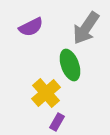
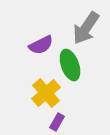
purple semicircle: moved 10 px right, 18 px down
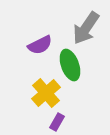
purple semicircle: moved 1 px left
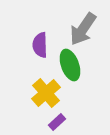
gray arrow: moved 3 px left, 1 px down
purple semicircle: rotated 115 degrees clockwise
purple rectangle: rotated 18 degrees clockwise
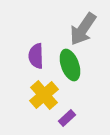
purple semicircle: moved 4 px left, 11 px down
yellow cross: moved 2 px left, 2 px down
purple rectangle: moved 10 px right, 4 px up
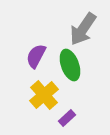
purple semicircle: rotated 30 degrees clockwise
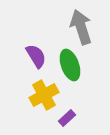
gray arrow: moved 2 px left, 2 px up; rotated 128 degrees clockwise
purple semicircle: rotated 120 degrees clockwise
yellow cross: rotated 12 degrees clockwise
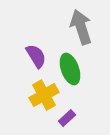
green ellipse: moved 4 px down
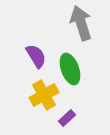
gray arrow: moved 4 px up
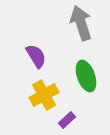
green ellipse: moved 16 px right, 7 px down
purple rectangle: moved 2 px down
